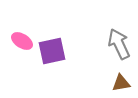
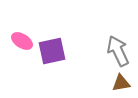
gray arrow: moved 1 px left, 7 px down
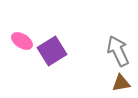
purple square: rotated 20 degrees counterclockwise
